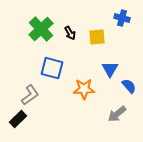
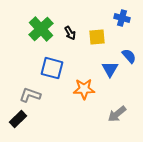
blue semicircle: moved 30 px up
gray L-shape: rotated 125 degrees counterclockwise
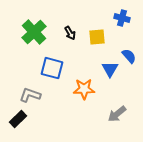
green cross: moved 7 px left, 3 px down
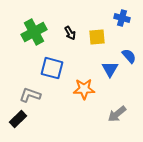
green cross: rotated 15 degrees clockwise
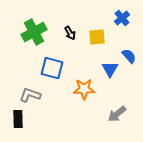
blue cross: rotated 35 degrees clockwise
black rectangle: rotated 48 degrees counterclockwise
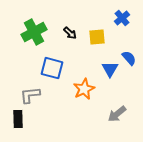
black arrow: rotated 16 degrees counterclockwise
blue semicircle: moved 2 px down
orange star: rotated 25 degrees counterclockwise
gray L-shape: rotated 25 degrees counterclockwise
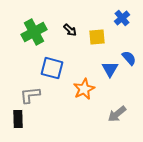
black arrow: moved 3 px up
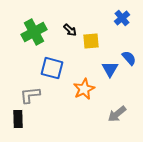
yellow square: moved 6 px left, 4 px down
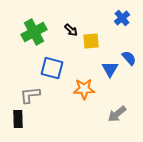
black arrow: moved 1 px right
orange star: rotated 25 degrees clockwise
